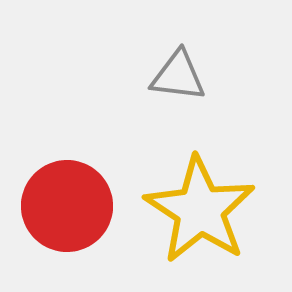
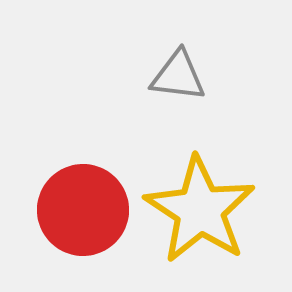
red circle: moved 16 px right, 4 px down
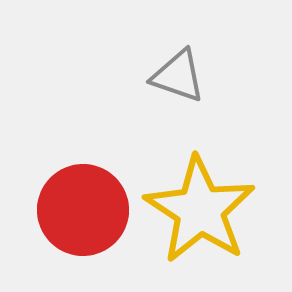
gray triangle: rotated 12 degrees clockwise
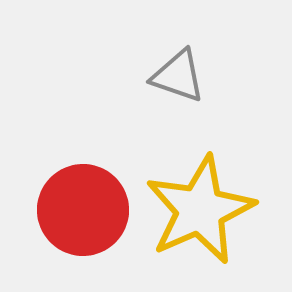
yellow star: rotated 15 degrees clockwise
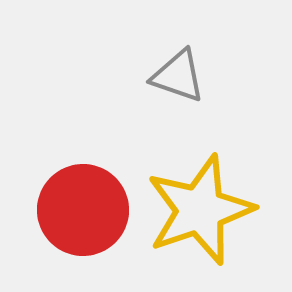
yellow star: rotated 5 degrees clockwise
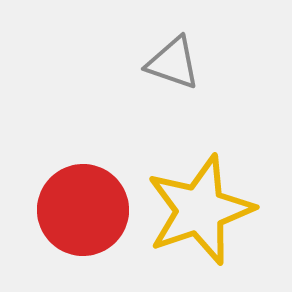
gray triangle: moved 5 px left, 13 px up
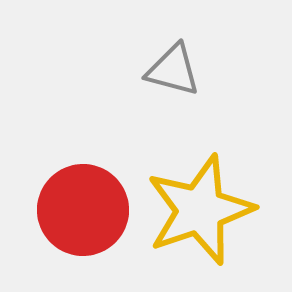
gray triangle: moved 7 px down; rotated 4 degrees counterclockwise
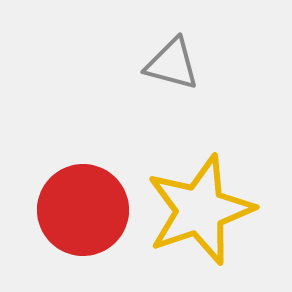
gray triangle: moved 1 px left, 6 px up
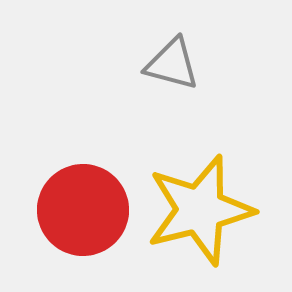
yellow star: rotated 5 degrees clockwise
